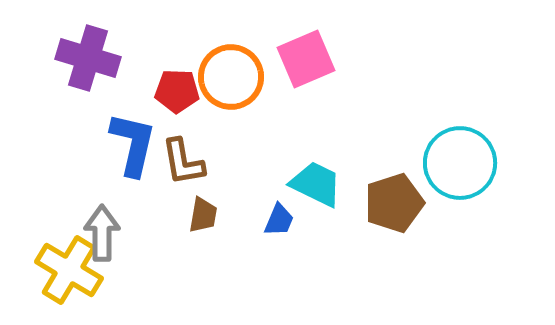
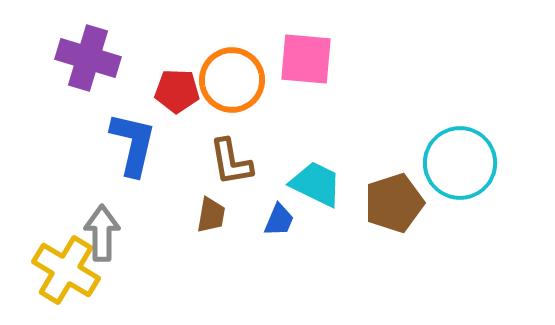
pink square: rotated 28 degrees clockwise
orange circle: moved 1 px right, 3 px down
brown L-shape: moved 48 px right
brown trapezoid: moved 8 px right
yellow cross: moved 3 px left
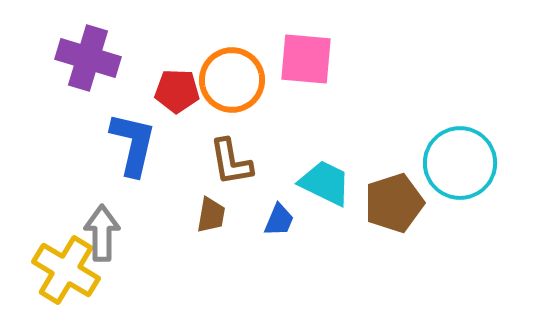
cyan trapezoid: moved 9 px right, 1 px up
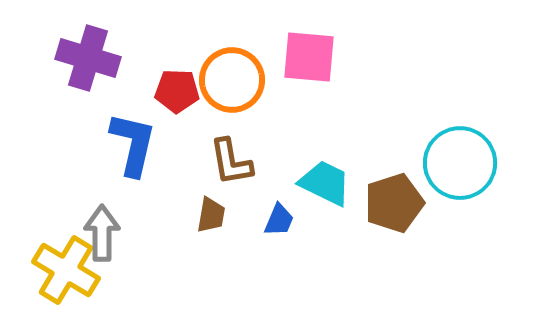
pink square: moved 3 px right, 2 px up
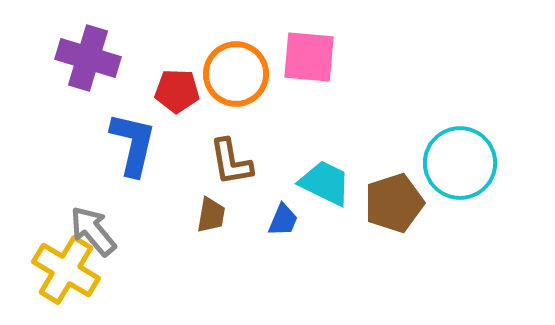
orange circle: moved 4 px right, 6 px up
blue trapezoid: moved 4 px right
gray arrow: moved 9 px left, 2 px up; rotated 40 degrees counterclockwise
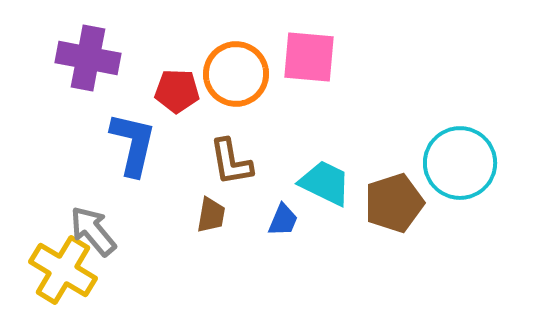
purple cross: rotated 6 degrees counterclockwise
yellow cross: moved 3 px left
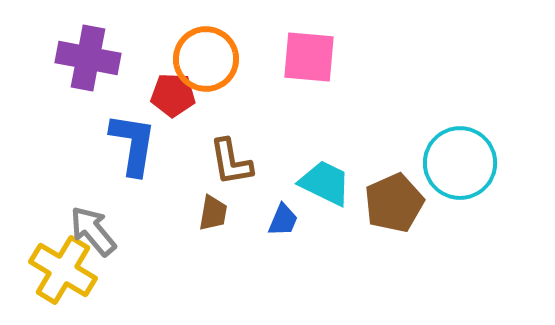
orange circle: moved 30 px left, 15 px up
red pentagon: moved 4 px left, 4 px down
blue L-shape: rotated 4 degrees counterclockwise
brown pentagon: rotated 6 degrees counterclockwise
brown trapezoid: moved 2 px right, 2 px up
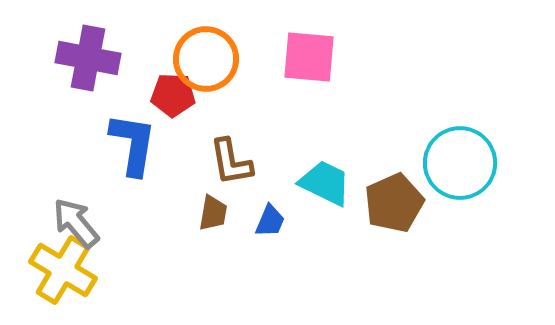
blue trapezoid: moved 13 px left, 1 px down
gray arrow: moved 17 px left, 8 px up
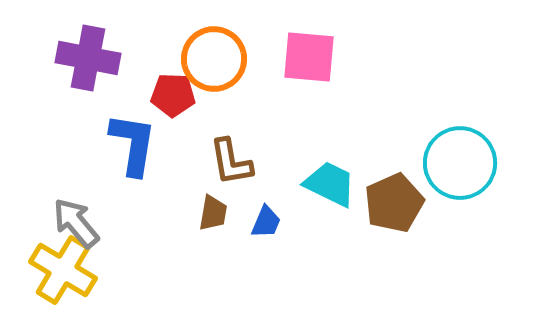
orange circle: moved 8 px right
cyan trapezoid: moved 5 px right, 1 px down
blue trapezoid: moved 4 px left, 1 px down
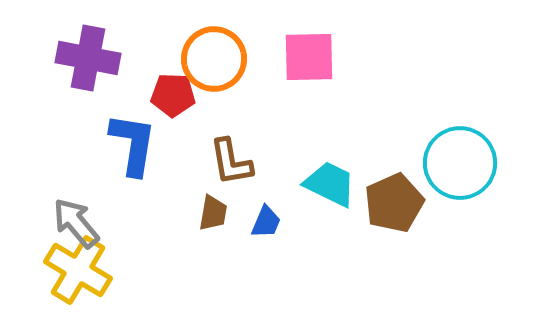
pink square: rotated 6 degrees counterclockwise
yellow cross: moved 15 px right
